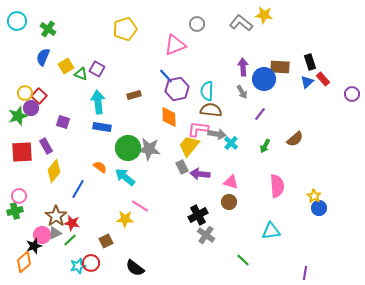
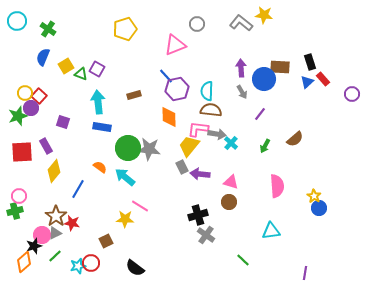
purple arrow at (243, 67): moved 2 px left, 1 px down
black cross at (198, 215): rotated 12 degrees clockwise
green line at (70, 240): moved 15 px left, 16 px down
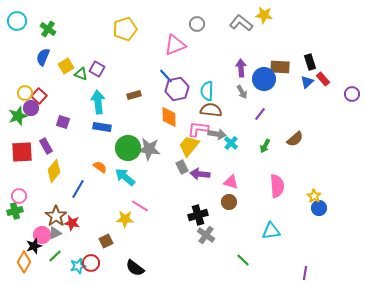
orange diamond at (24, 262): rotated 20 degrees counterclockwise
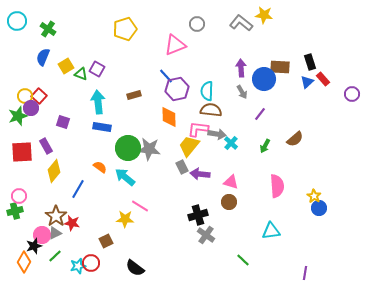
yellow circle at (25, 93): moved 3 px down
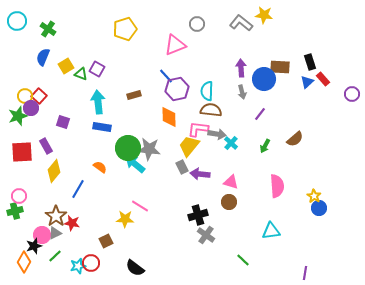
gray arrow at (242, 92): rotated 16 degrees clockwise
cyan arrow at (125, 177): moved 10 px right, 13 px up
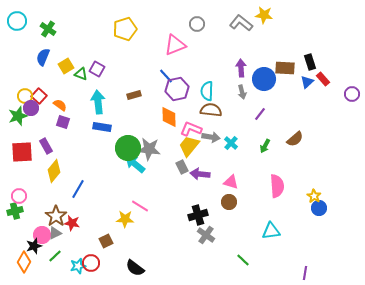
brown rectangle at (280, 67): moved 5 px right, 1 px down
pink L-shape at (198, 129): moved 7 px left; rotated 15 degrees clockwise
gray arrow at (217, 134): moved 6 px left, 3 px down
orange semicircle at (100, 167): moved 40 px left, 62 px up
